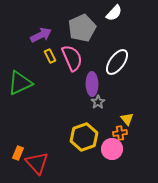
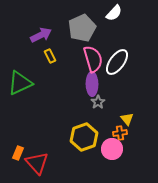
pink semicircle: moved 21 px right, 1 px down; rotated 8 degrees clockwise
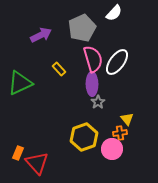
yellow rectangle: moved 9 px right, 13 px down; rotated 16 degrees counterclockwise
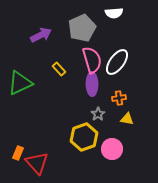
white semicircle: rotated 42 degrees clockwise
pink semicircle: moved 1 px left, 1 px down
gray star: moved 12 px down
yellow triangle: rotated 40 degrees counterclockwise
orange cross: moved 1 px left, 35 px up
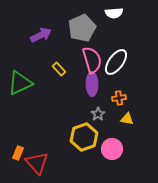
white ellipse: moved 1 px left
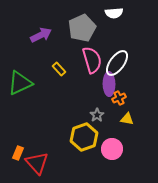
white ellipse: moved 1 px right, 1 px down
purple ellipse: moved 17 px right
orange cross: rotated 16 degrees counterclockwise
gray star: moved 1 px left, 1 px down
